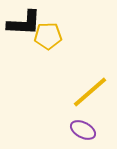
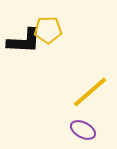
black L-shape: moved 18 px down
yellow pentagon: moved 6 px up
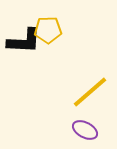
purple ellipse: moved 2 px right
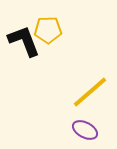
black L-shape: rotated 114 degrees counterclockwise
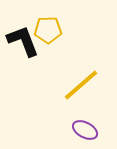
black L-shape: moved 1 px left
yellow line: moved 9 px left, 7 px up
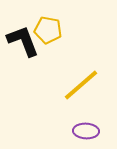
yellow pentagon: rotated 12 degrees clockwise
purple ellipse: moved 1 px right, 1 px down; rotated 25 degrees counterclockwise
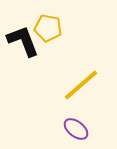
yellow pentagon: moved 2 px up
purple ellipse: moved 10 px left, 2 px up; rotated 35 degrees clockwise
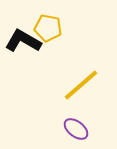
black L-shape: rotated 39 degrees counterclockwise
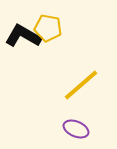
black L-shape: moved 5 px up
purple ellipse: rotated 15 degrees counterclockwise
